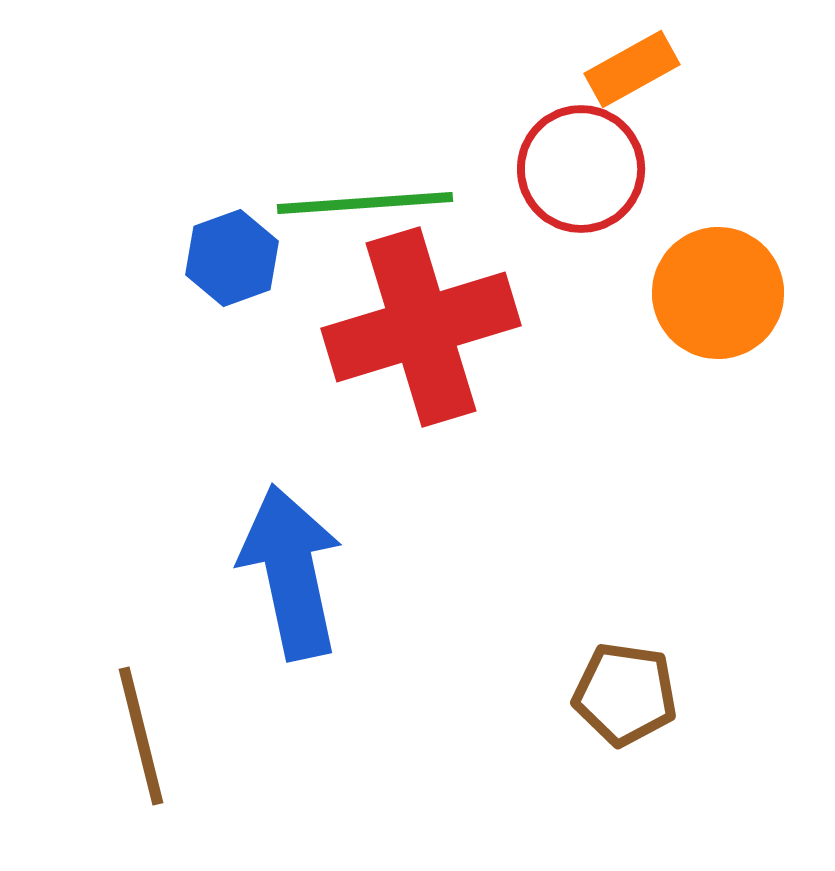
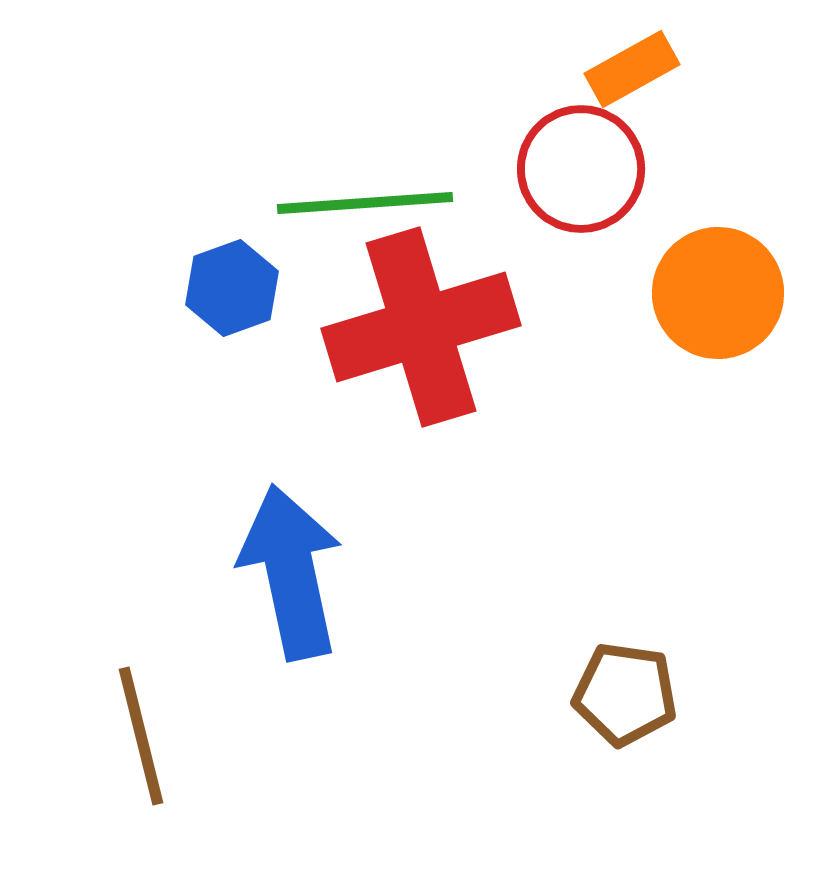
blue hexagon: moved 30 px down
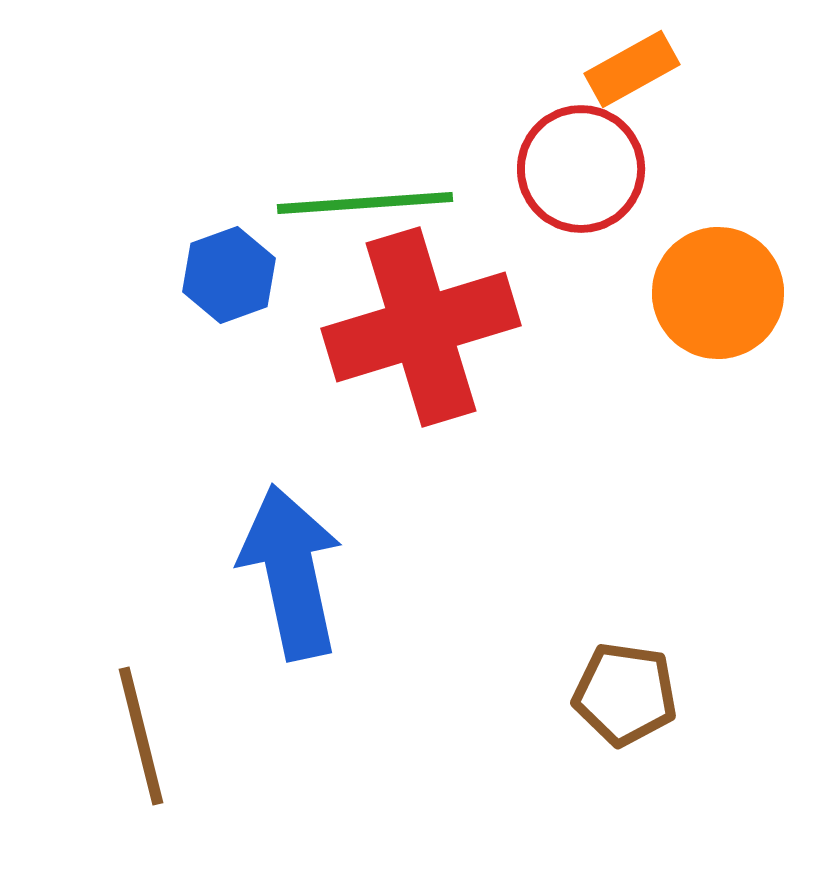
blue hexagon: moved 3 px left, 13 px up
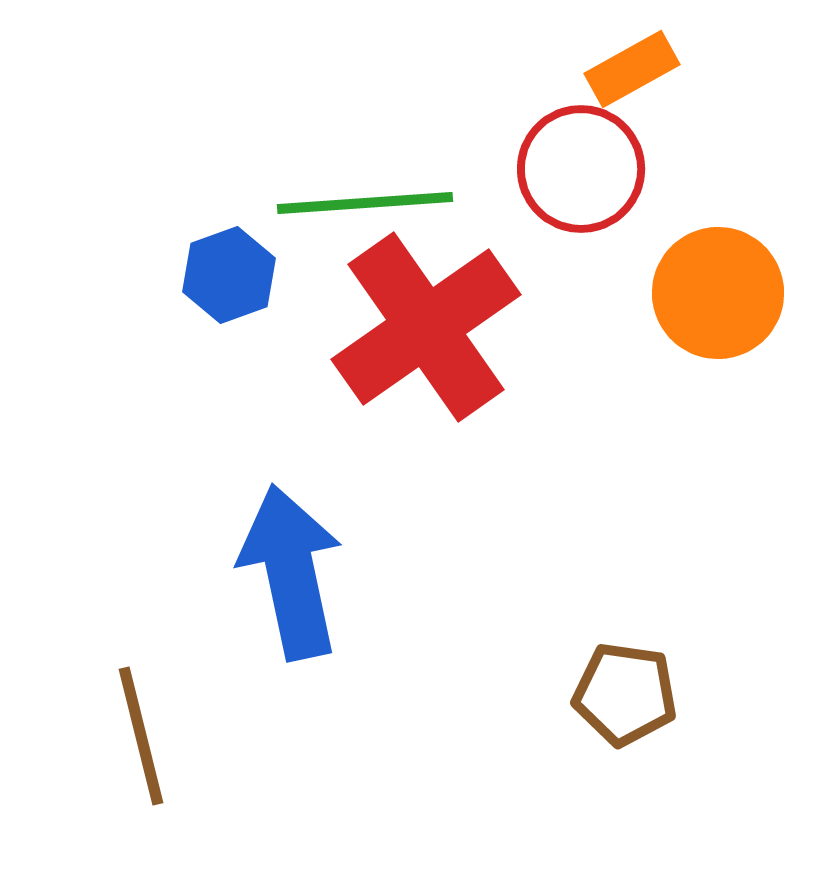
red cross: moved 5 px right; rotated 18 degrees counterclockwise
